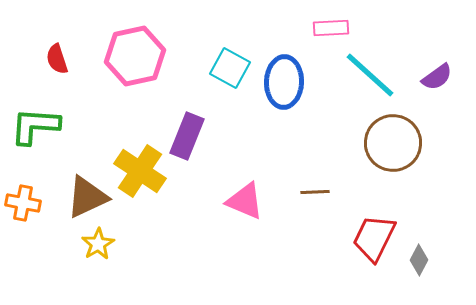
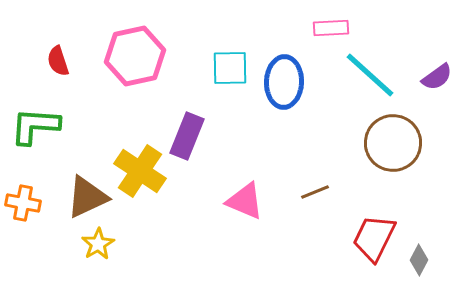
red semicircle: moved 1 px right, 2 px down
cyan square: rotated 30 degrees counterclockwise
brown line: rotated 20 degrees counterclockwise
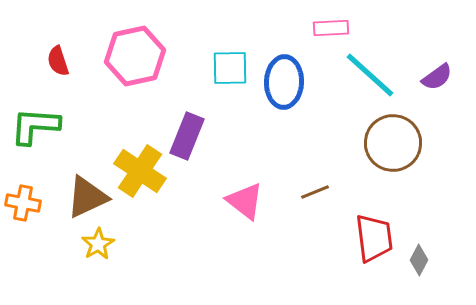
pink triangle: rotated 15 degrees clockwise
red trapezoid: rotated 147 degrees clockwise
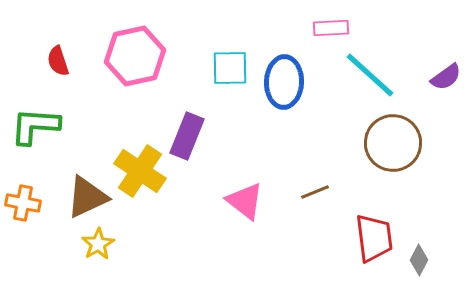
purple semicircle: moved 9 px right
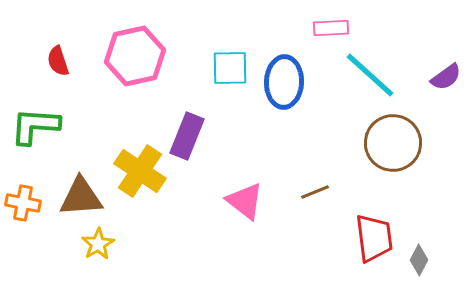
brown triangle: moved 6 px left; rotated 21 degrees clockwise
